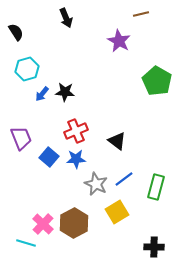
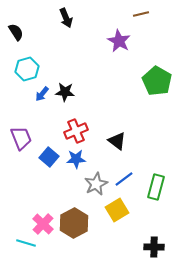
gray star: rotated 20 degrees clockwise
yellow square: moved 2 px up
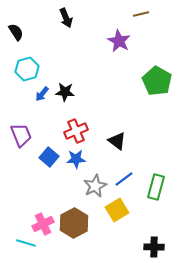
purple trapezoid: moved 3 px up
gray star: moved 1 px left, 2 px down
pink cross: rotated 20 degrees clockwise
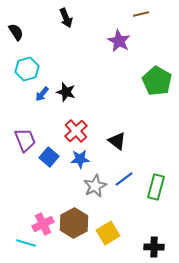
black star: moved 1 px right; rotated 12 degrees clockwise
red cross: rotated 20 degrees counterclockwise
purple trapezoid: moved 4 px right, 5 px down
blue star: moved 4 px right
yellow square: moved 9 px left, 23 px down
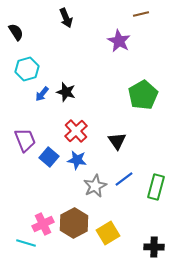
green pentagon: moved 14 px left, 14 px down; rotated 12 degrees clockwise
black triangle: rotated 18 degrees clockwise
blue star: moved 3 px left, 1 px down; rotated 12 degrees clockwise
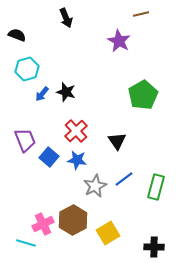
black semicircle: moved 1 px right, 3 px down; rotated 36 degrees counterclockwise
brown hexagon: moved 1 px left, 3 px up
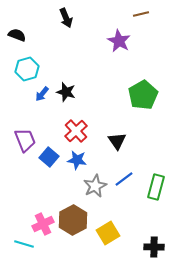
cyan line: moved 2 px left, 1 px down
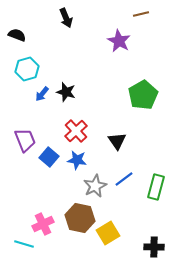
brown hexagon: moved 7 px right, 2 px up; rotated 20 degrees counterclockwise
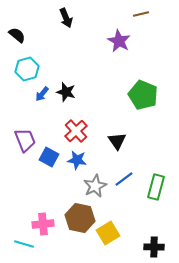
black semicircle: rotated 18 degrees clockwise
green pentagon: rotated 20 degrees counterclockwise
blue square: rotated 12 degrees counterclockwise
pink cross: rotated 20 degrees clockwise
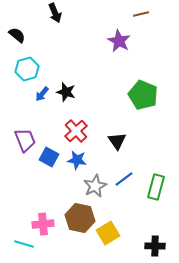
black arrow: moved 11 px left, 5 px up
black cross: moved 1 px right, 1 px up
